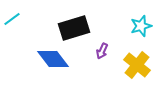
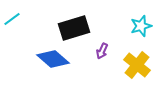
blue diamond: rotated 12 degrees counterclockwise
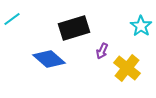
cyan star: rotated 20 degrees counterclockwise
blue diamond: moved 4 px left
yellow cross: moved 10 px left, 3 px down
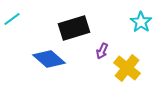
cyan star: moved 4 px up
